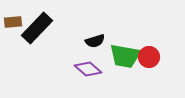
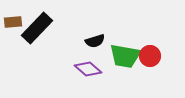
red circle: moved 1 px right, 1 px up
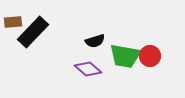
black rectangle: moved 4 px left, 4 px down
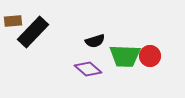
brown rectangle: moved 1 px up
green trapezoid: rotated 8 degrees counterclockwise
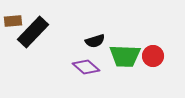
red circle: moved 3 px right
purple diamond: moved 2 px left, 2 px up
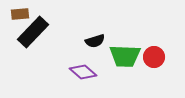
brown rectangle: moved 7 px right, 7 px up
red circle: moved 1 px right, 1 px down
purple diamond: moved 3 px left, 5 px down
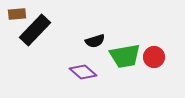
brown rectangle: moved 3 px left
black rectangle: moved 2 px right, 2 px up
green trapezoid: rotated 12 degrees counterclockwise
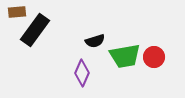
brown rectangle: moved 2 px up
black rectangle: rotated 8 degrees counterclockwise
purple diamond: moved 1 px left, 1 px down; rotated 72 degrees clockwise
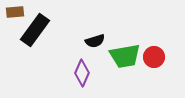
brown rectangle: moved 2 px left
